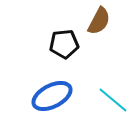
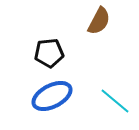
black pentagon: moved 15 px left, 9 px down
cyan line: moved 2 px right, 1 px down
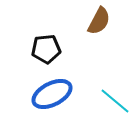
black pentagon: moved 3 px left, 4 px up
blue ellipse: moved 2 px up
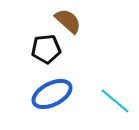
brown semicircle: moved 31 px left; rotated 76 degrees counterclockwise
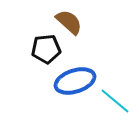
brown semicircle: moved 1 px right, 1 px down
blue ellipse: moved 23 px right, 13 px up; rotated 9 degrees clockwise
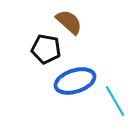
black pentagon: rotated 16 degrees clockwise
cyan line: rotated 20 degrees clockwise
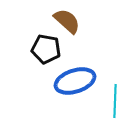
brown semicircle: moved 2 px left, 1 px up
cyan line: rotated 32 degrees clockwise
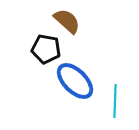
blue ellipse: rotated 63 degrees clockwise
